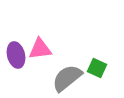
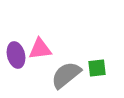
green square: rotated 30 degrees counterclockwise
gray semicircle: moved 1 px left, 3 px up
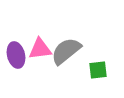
green square: moved 1 px right, 2 px down
gray semicircle: moved 24 px up
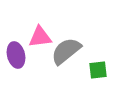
pink triangle: moved 12 px up
